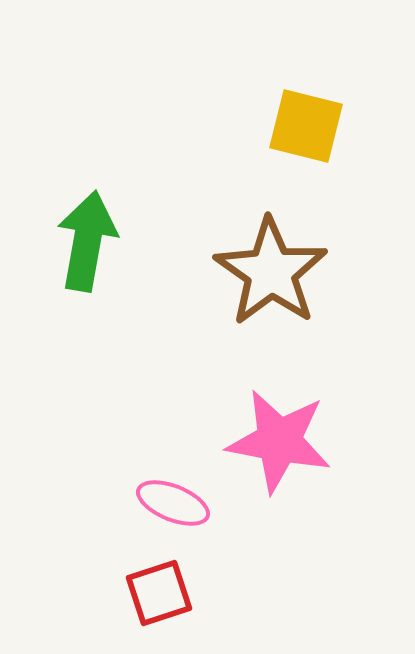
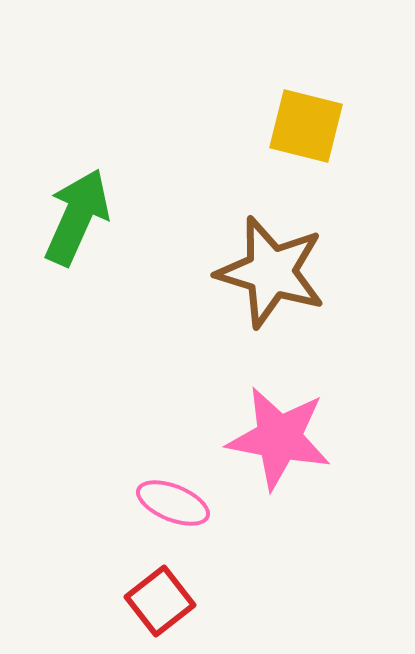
green arrow: moved 10 px left, 24 px up; rotated 14 degrees clockwise
brown star: rotated 18 degrees counterclockwise
pink star: moved 3 px up
red square: moved 1 px right, 8 px down; rotated 20 degrees counterclockwise
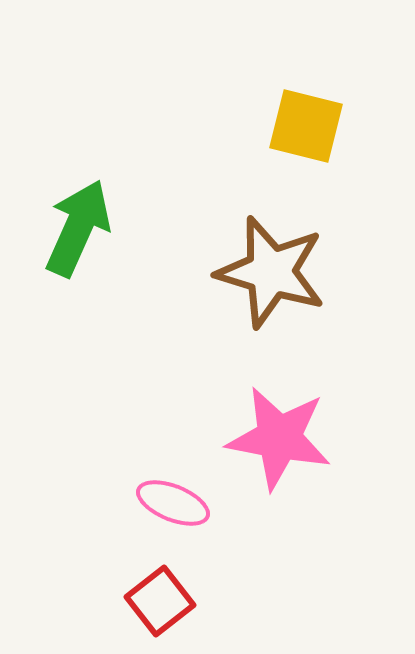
green arrow: moved 1 px right, 11 px down
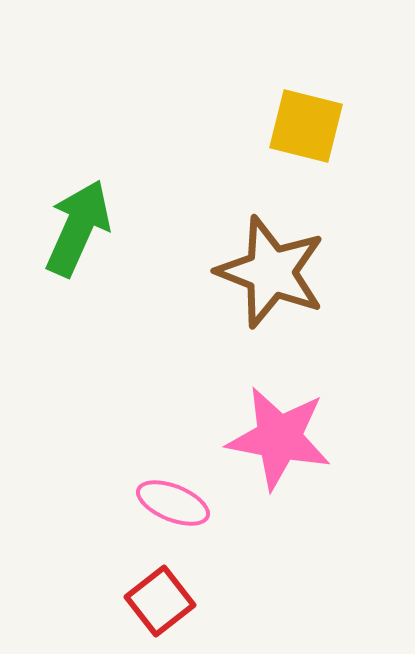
brown star: rotated 4 degrees clockwise
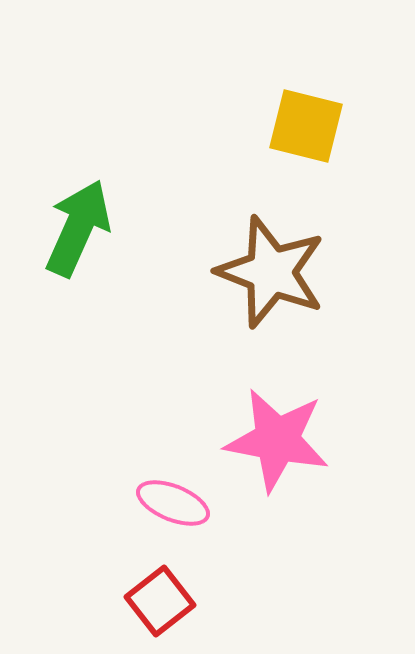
pink star: moved 2 px left, 2 px down
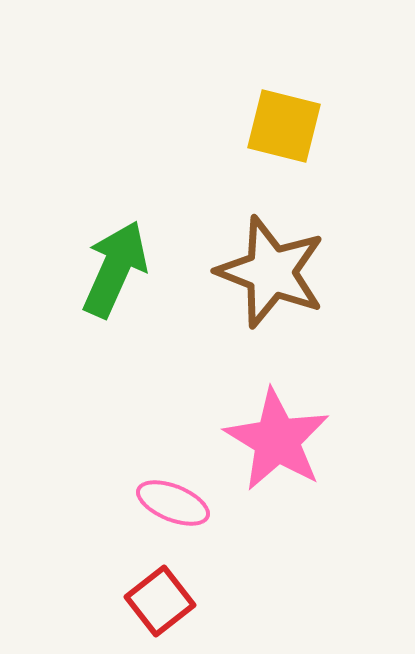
yellow square: moved 22 px left
green arrow: moved 37 px right, 41 px down
pink star: rotated 20 degrees clockwise
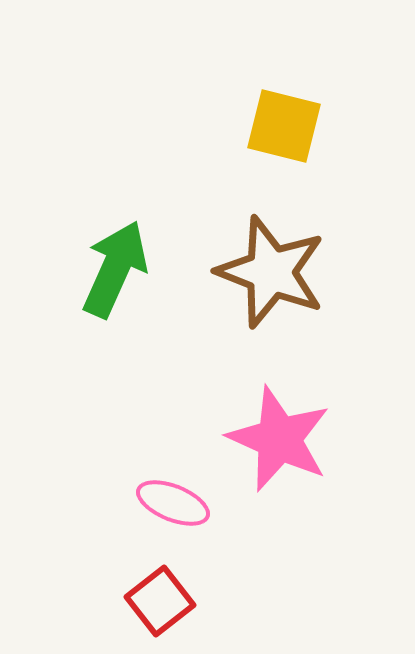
pink star: moved 2 px right, 1 px up; rotated 7 degrees counterclockwise
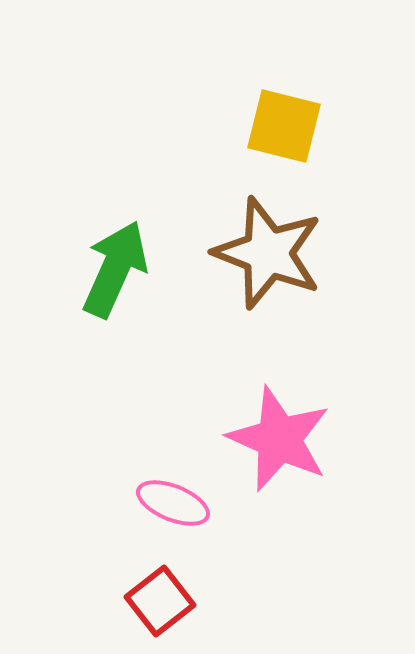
brown star: moved 3 px left, 19 px up
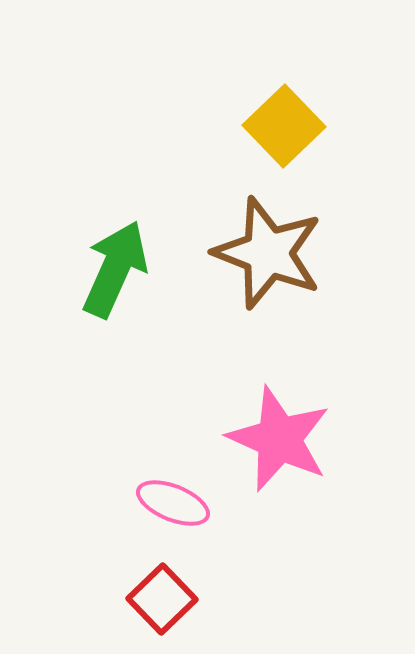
yellow square: rotated 32 degrees clockwise
red square: moved 2 px right, 2 px up; rotated 6 degrees counterclockwise
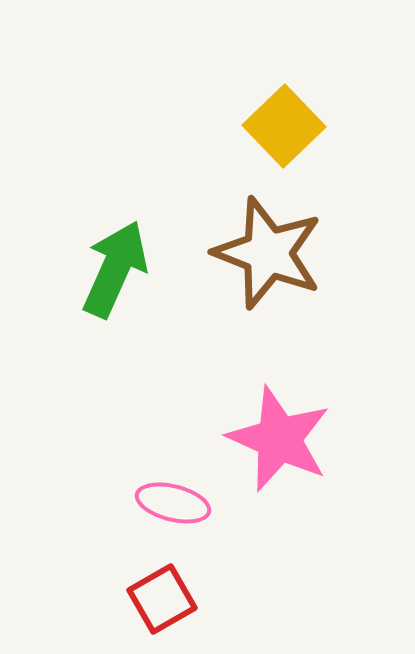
pink ellipse: rotated 8 degrees counterclockwise
red square: rotated 14 degrees clockwise
